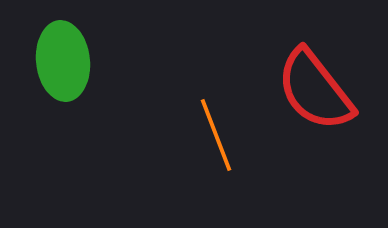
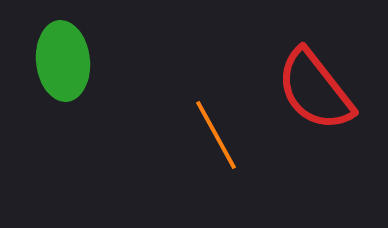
orange line: rotated 8 degrees counterclockwise
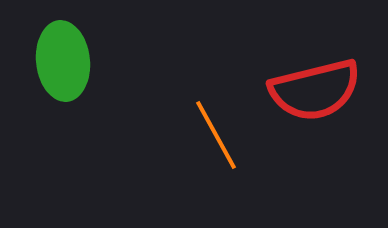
red semicircle: rotated 66 degrees counterclockwise
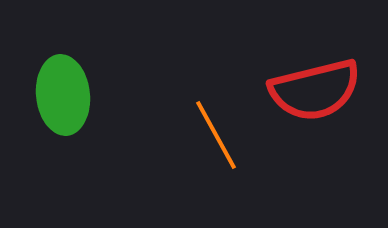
green ellipse: moved 34 px down
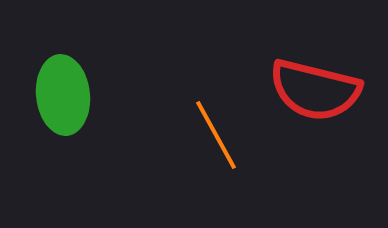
red semicircle: rotated 28 degrees clockwise
